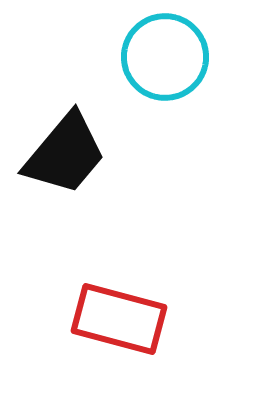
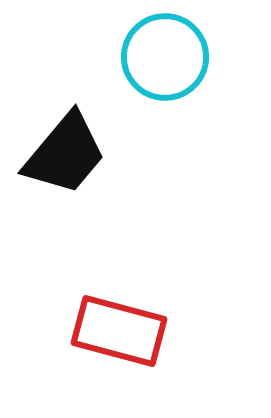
red rectangle: moved 12 px down
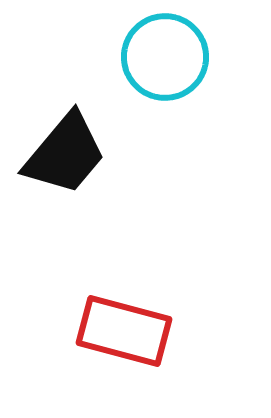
red rectangle: moved 5 px right
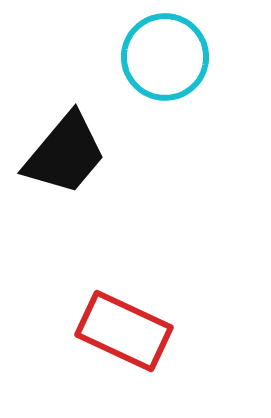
red rectangle: rotated 10 degrees clockwise
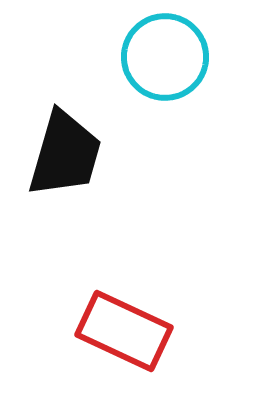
black trapezoid: rotated 24 degrees counterclockwise
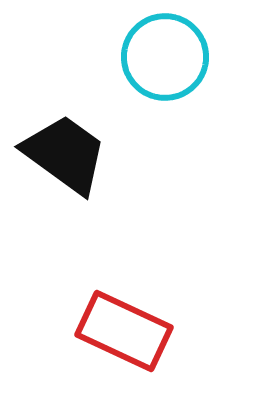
black trapezoid: rotated 70 degrees counterclockwise
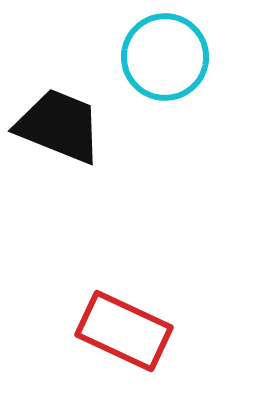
black trapezoid: moved 6 px left, 28 px up; rotated 14 degrees counterclockwise
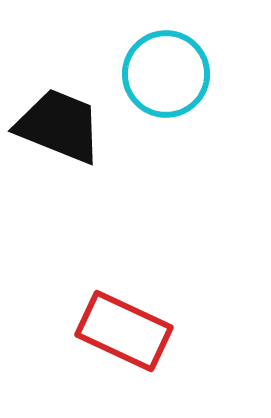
cyan circle: moved 1 px right, 17 px down
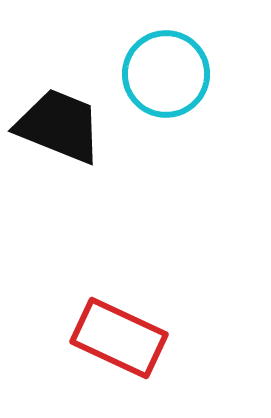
red rectangle: moved 5 px left, 7 px down
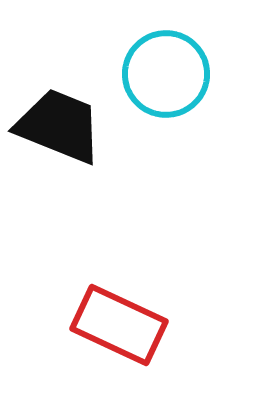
red rectangle: moved 13 px up
